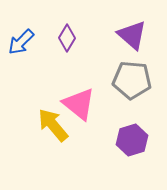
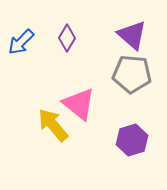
gray pentagon: moved 6 px up
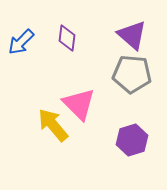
purple diamond: rotated 24 degrees counterclockwise
pink triangle: rotated 6 degrees clockwise
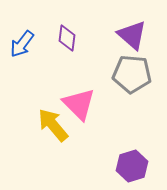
blue arrow: moved 1 px right, 2 px down; rotated 8 degrees counterclockwise
purple hexagon: moved 26 px down
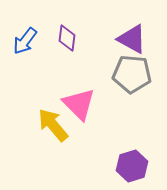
purple triangle: moved 4 px down; rotated 12 degrees counterclockwise
blue arrow: moved 3 px right, 3 px up
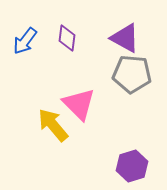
purple triangle: moved 7 px left, 1 px up
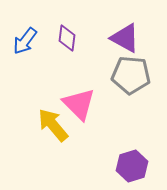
gray pentagon: moved 1 px left, 1 px down
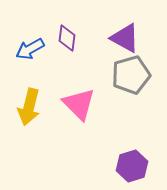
blue arrow: moved 5 px right, 8 px down; rotated 24 degrees clockwise
gray pentagon: rotated 21 degrees counterclockwise
yellow arrow: moved 24 px left, 18 px up; rotated 126 degrees counterclockwise
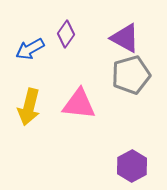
purple diamond: moved 1 px left, 4 px up; rotated 28 degrees clockwise
pink triangle: rotated 39 degrees counterclockwise
purple hexagon: rotated 12 degrees counterclockwise
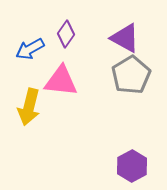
gray pentagon: rotated 15 degrees counterclockwise
pink triangle: moved 18 px left, 23 px up
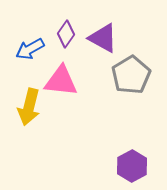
purple triangle: moved 22 px left
